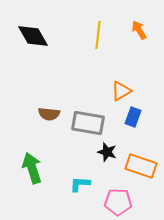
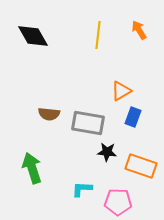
black star: rotated 12 degrees counterclockwise
cyan L-shape: moved 2 px right, 5 px down
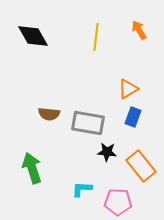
yellow line: moved 2 px left, 2 px down
orange triangle: moved 7 px right, 2 px up
orange rectangle: rotated 32 degrees clockwise
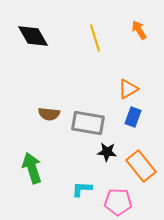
yellow line: moved 1 px left, 1 px down; rotated 24 degrees counterclockwise
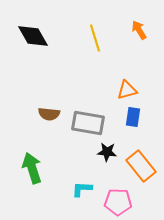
orange triangle: moved 1 px left, 1 px down; rotated 15 degrees clockwise
blue rectangle: rotated 12 degrees counterclockwise
